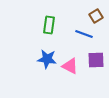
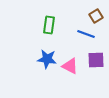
blue line: moved 2 px right
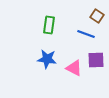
brown square: moved 1 px right; rotated 24 degrees counterclockwise
pink triangle: moved 4 px right, 2 px down
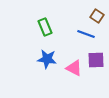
green rectangle: moved 4 px left, 2 px down; rotated 30 degrees counterclockwise
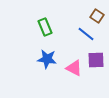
blue line: rotated 18 degrees clockwise
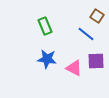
green rectangle: moved 1 px up
purple square: moved 1 px down
